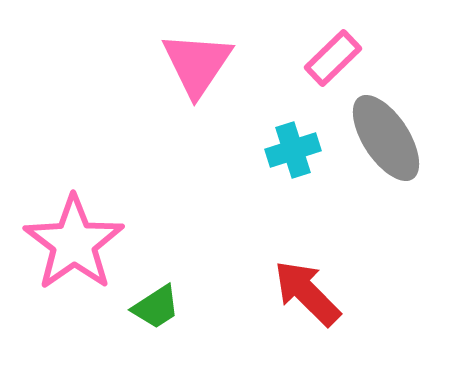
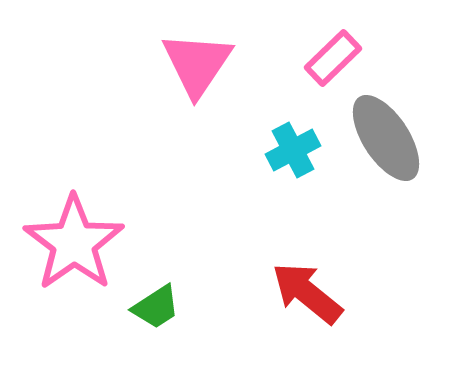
cyan cross: rotated 10 degrees counterclockwise
red arrow: rotated 6 degrees counterclockwise
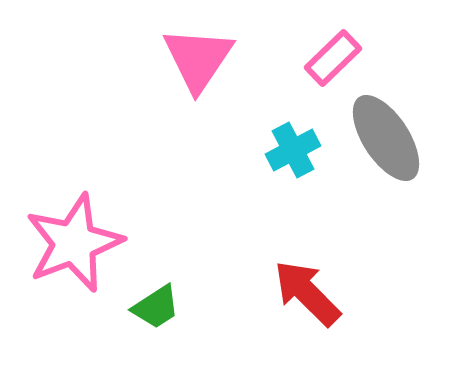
pink triangle: moved 1 px right, 5 px up
pink star: rotated 14 degrees clockwise
red arrow: rotated 6 degrees clockwise
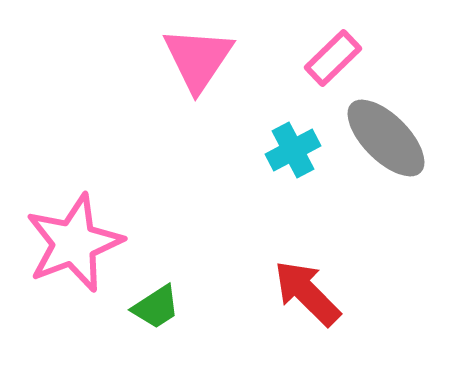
gray ellipse: rotated 12 degrees counterclockwise
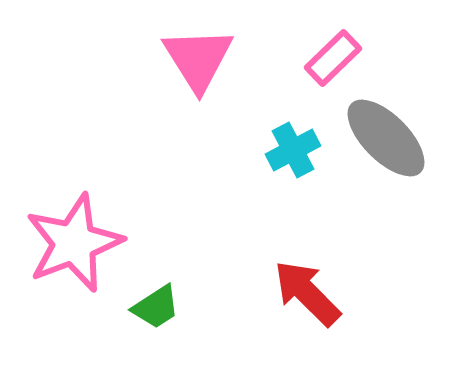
pink triangle: rotated 6 degrees counterclockwise
